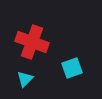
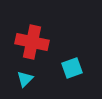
red cross: rotated 8 degrees counterclockwise
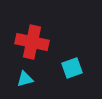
cyan triangle: rotated 30 degrees clockwise
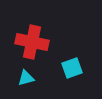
cyan triangle: moved 1 px right, 1 px up
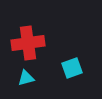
red cross: moved 4 px left, 1 px down; rotated 20 degrees counterclockwise
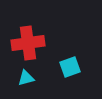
cyan square: moved 2 px left, 1 px up
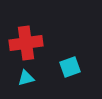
red cross: moved 2 px left
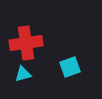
cyan triangle: moved 3 px left, 4 px up
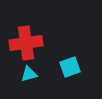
cyan triangle: moved 6 px right
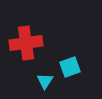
cyan triangle: moved 16 px right, 7 px down; rotated 42 degrees counterclockwise
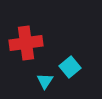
cyan square: rotated 20 degrees counterclockwise
